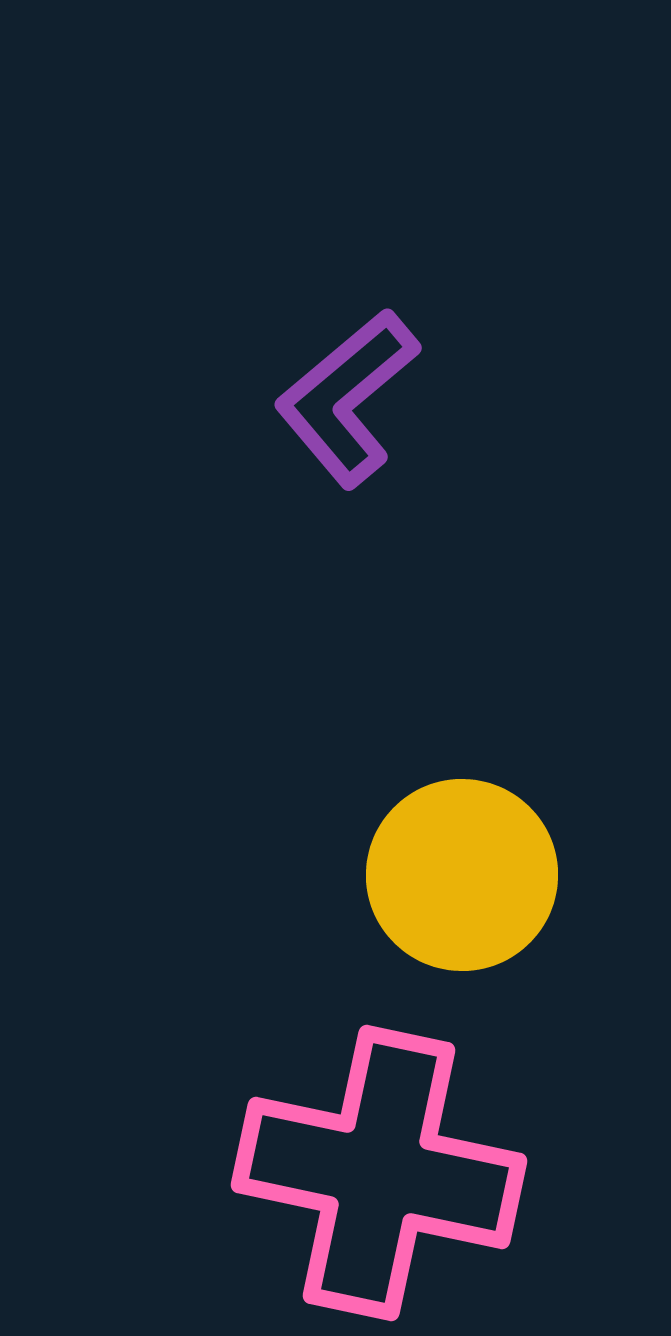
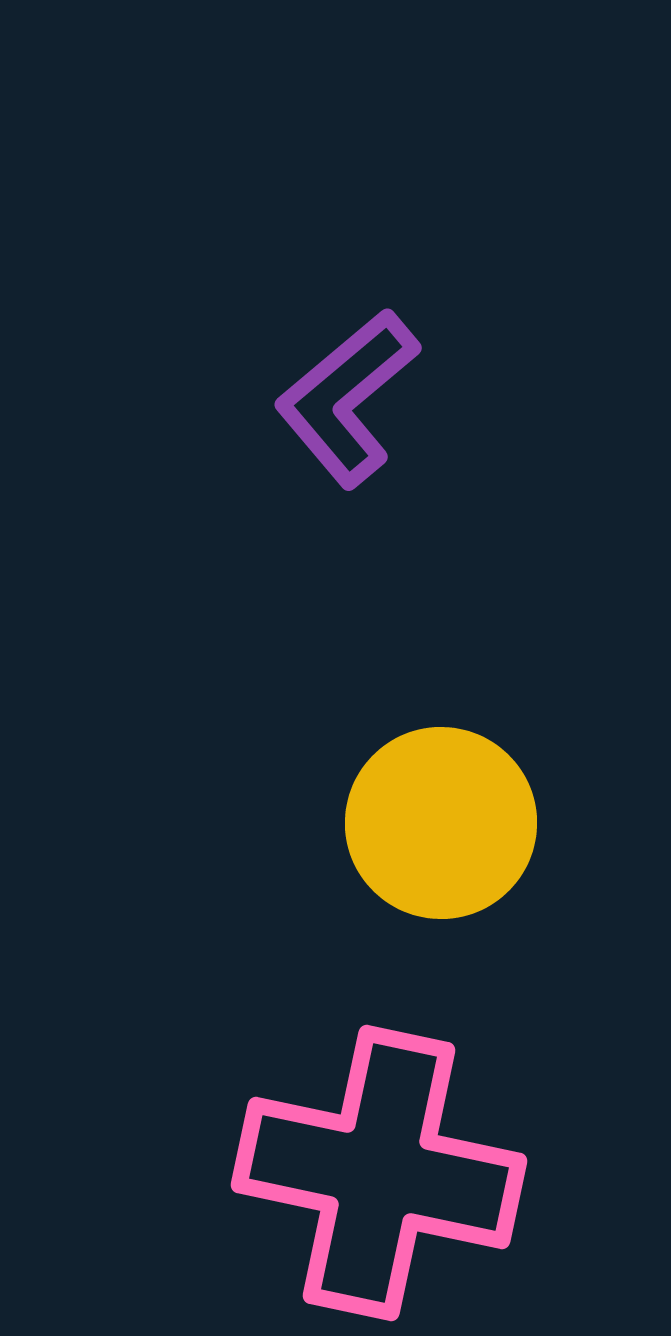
yellow circle: moved 21 px left, 52 px up
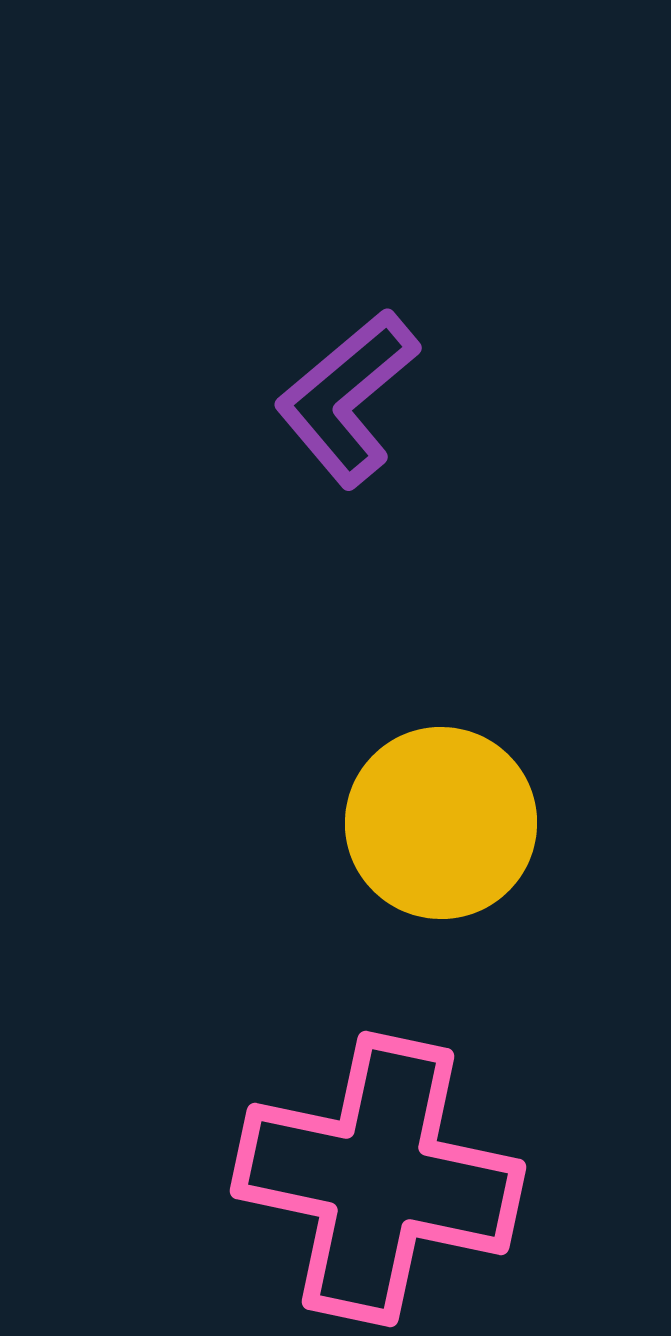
pink cross: moved 1 px left, 6 px down
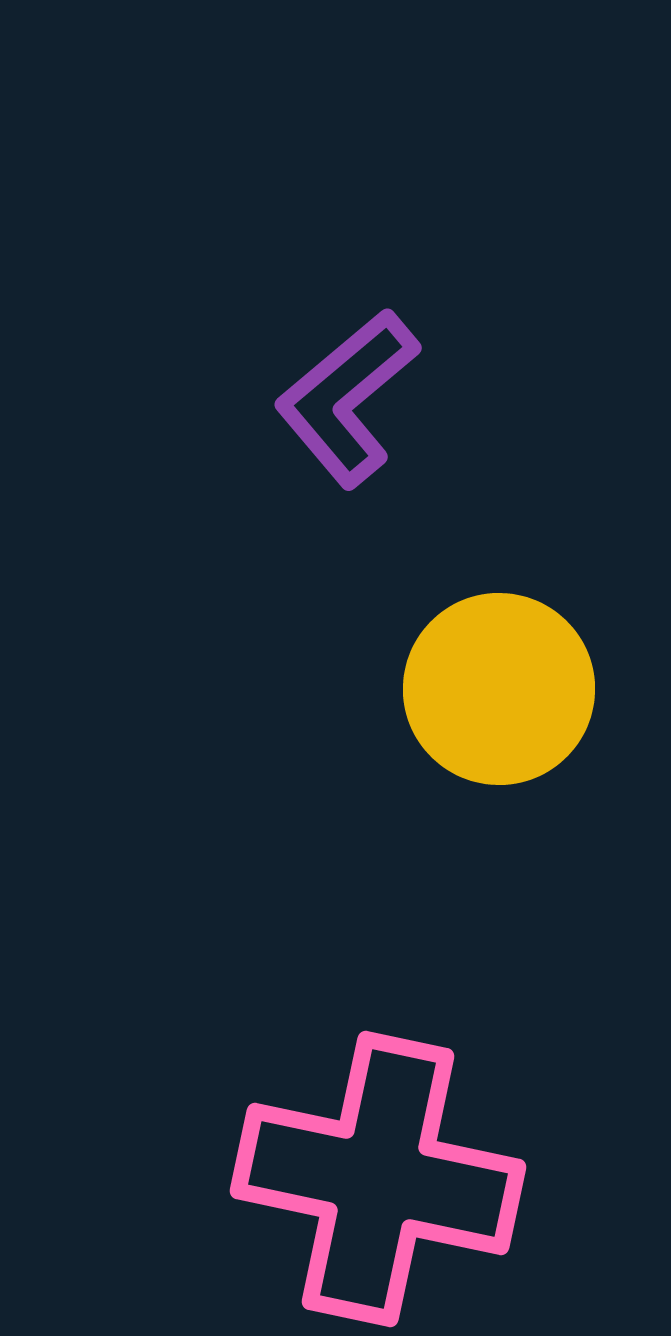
yellow circle: moved 58 px right, 134 px up
